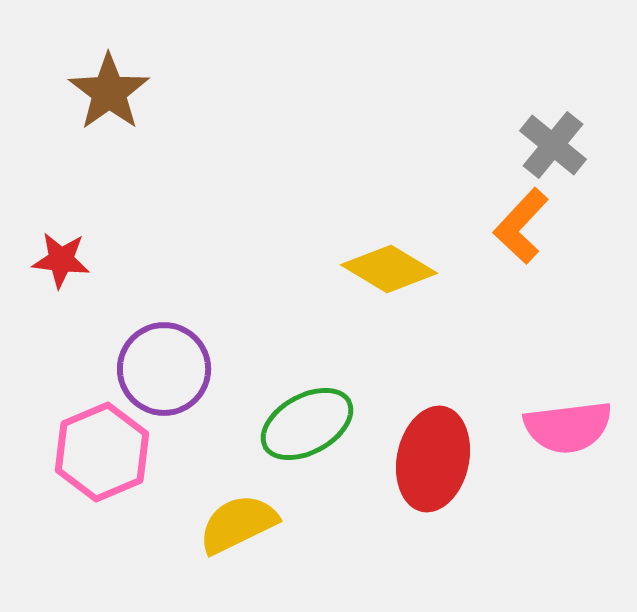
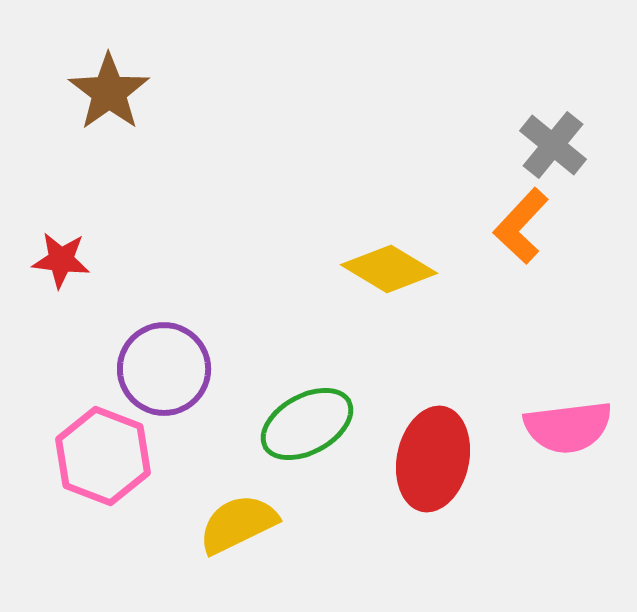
pink hexagon: moved 1 px right, 4 px down; rotated 16 degrees counterclockwise
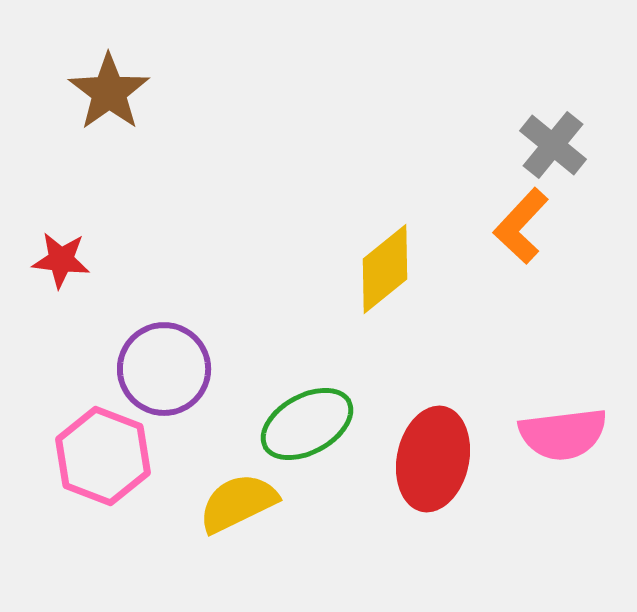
yellow diamond: moved 4 px left; rotated 70 degrees counterclockwise
pink semicircle: moved 5 px left, 7 px down
yellow semicircle: moved 21 px up
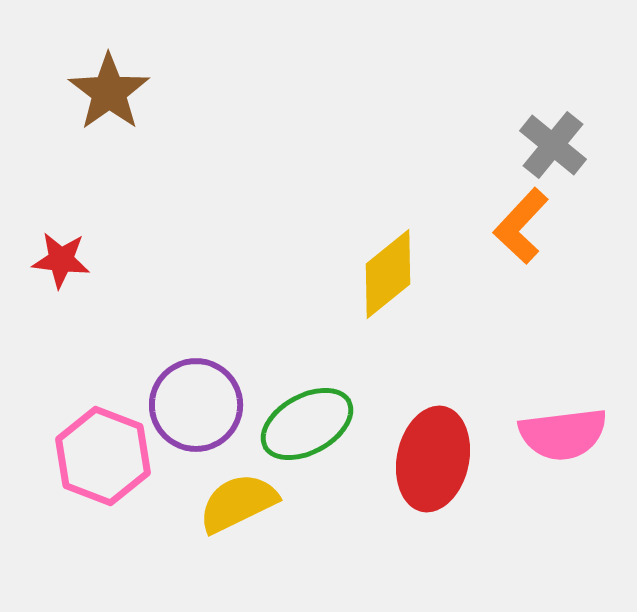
yellow diamond: moved 3 px right, 5 px down
purple circle: moved 32 px right, 36 px down
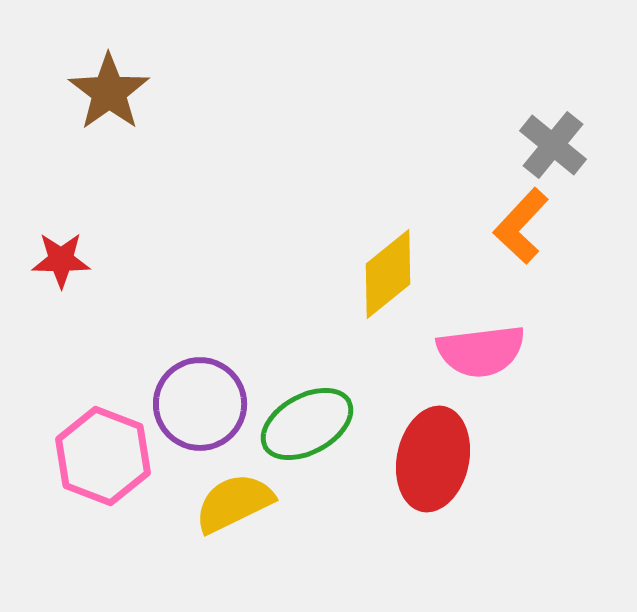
red star: rotated 6 degrees counterclockwise
purple circle: moved 4 px right, 1 px up
pink semicircle: moved 82 px left, 83 px up
yellow semicircle: moved 4 px left
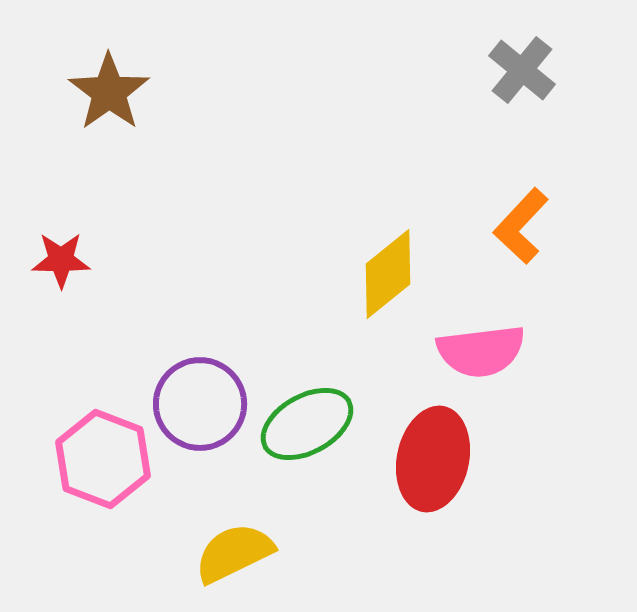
gray cross: moved 31 px left, 75 px up
pink hexagon: moved 3 px down
yellow semicircle: moved 50 px down
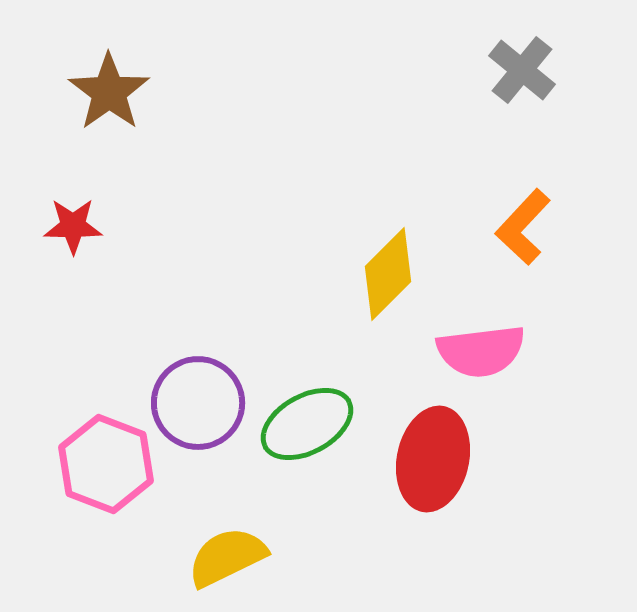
orange L-shape: moved 2 px right, 1 px down
red star: moved 12 px right, 34 px up
yellow diamond: rotated 6 degrees counterclockwise
purple circle: moved 2 px left, 1 px up
pink hexagon: moved 3 px right, 5 px down
yellow semicircle: moved 7 px left, 4 px down
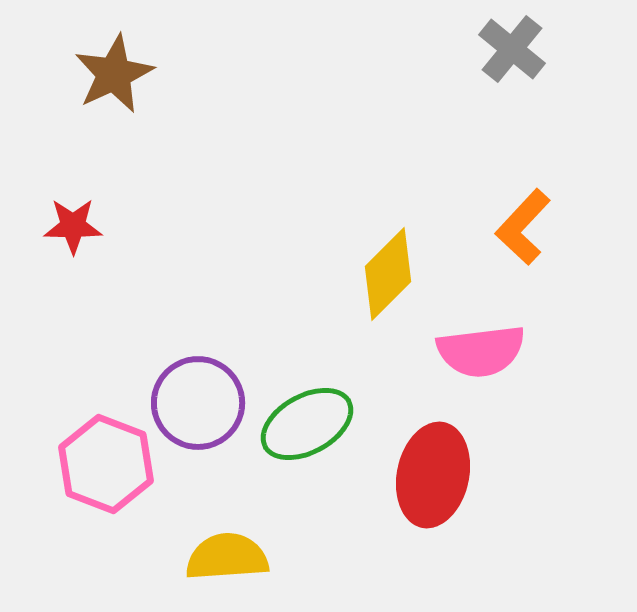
gray cross: moved 10 px left, 21 px up
brown star: moved 5 px right, 18 px up; rotated 10 degrees clockwise
red ellipse: moved 16 px down
yellow semicircle: rotated 22 degrees clockwise
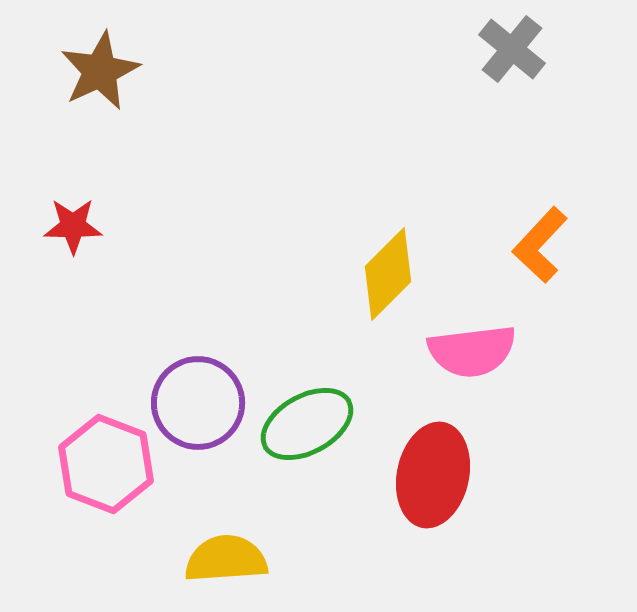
brown star: moved 14 px left, 3 px up
orange L-shape: moved 17 px right, 18 px down
pink semicircle: moved 9 px left
yellow semicircle: moved 1 px left, 2 px down
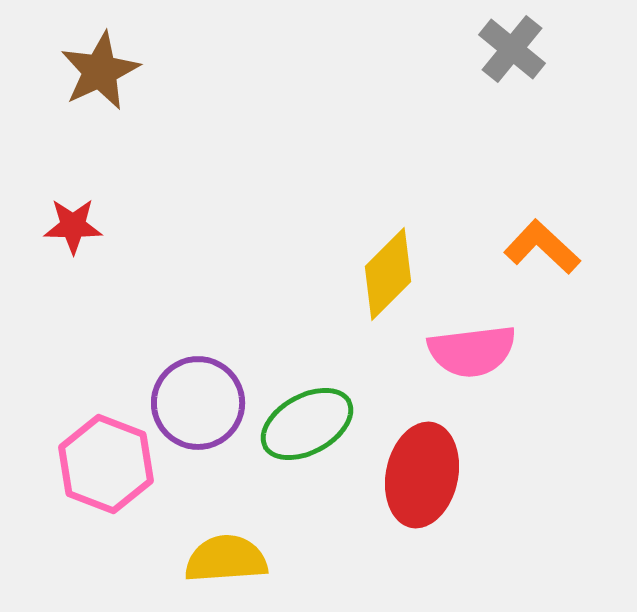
orange L-shape: moved 2 px right, 2 px down; rotated 90 degrees clockwise
red ellipse: moved 11 px left
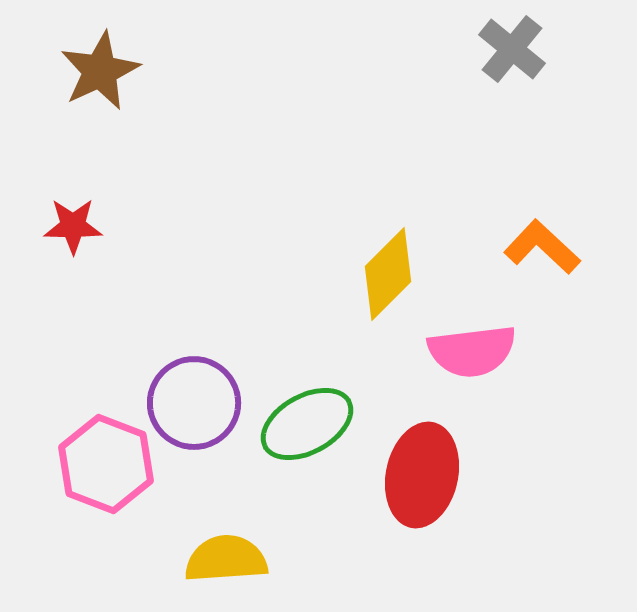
purple circle: moved 4 px left
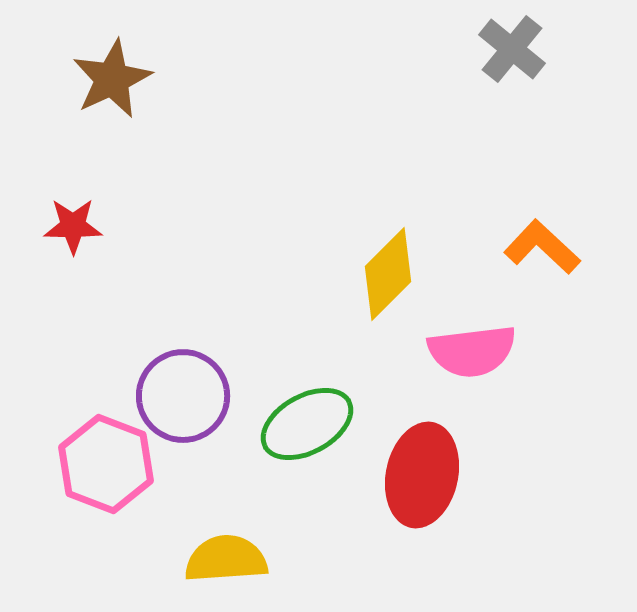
brown star: moved 12 px right, 8 px down
purple circle: moved 11 px left, 7 px up
